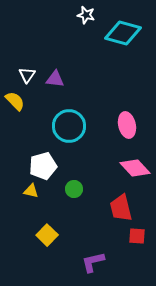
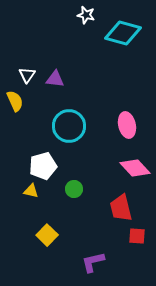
yellow semicircle: rotated 20 degrees clockwise
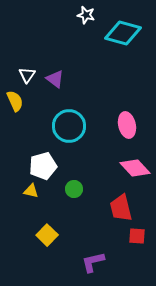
purple triangle: rotated 30 degrees clockwise
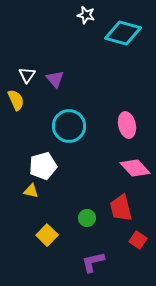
purple triangle: rotated 12 degrees clockwise
yellow semicircle: moved 1 px right, 1 px up
green circle: moved 13 px right, 29 px down
red square: moved 1 px right, 4 px down; rotated 30 degrees clockwise
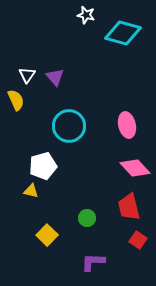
purple triangle: moved 2 px up
red trapezoid: moved 8 px right, 1 px up
purple L-shape: rotated 15 degrees clockwise
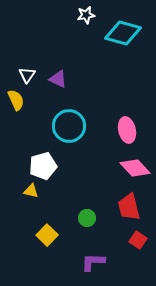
white star: rotated 24 degrees counterclockwise
purple triangle: moved 3 px right, 2 px down; rotated 24 degrees counterclockwise
pink ellipse: moved 5 px down
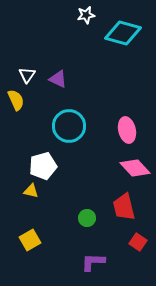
red trapezoid: moved 5 px left
yellow square: moved 17 px left, 5 px down; rotated 15 degrees clockwise
red square: moved 2 px down
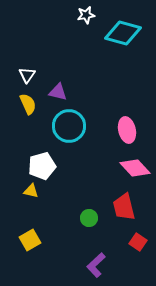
purple triangle: moved 13 px down; rotated 12 degrees counterclockwise
yellow semicircle: moved 12 px right, 4 px down
white pentagon: moved 1 px left
green circle: moved 2 px right
purple L-shape: moved 3 px right, 3 px down; rotated 45 degrees counterclockwise
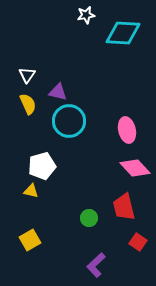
cyan diamond: rotated 12 degrees counterclockwise
cyan circle: moved 5 px up
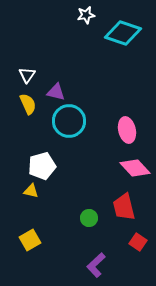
cyan diamond: rotated 15 degrees clockwise
purple triangle: moved 2 px left
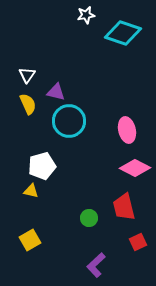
pink diamond: rotated 20 degrees counterclockwise
red square: rotated 30 degrees clockwise
